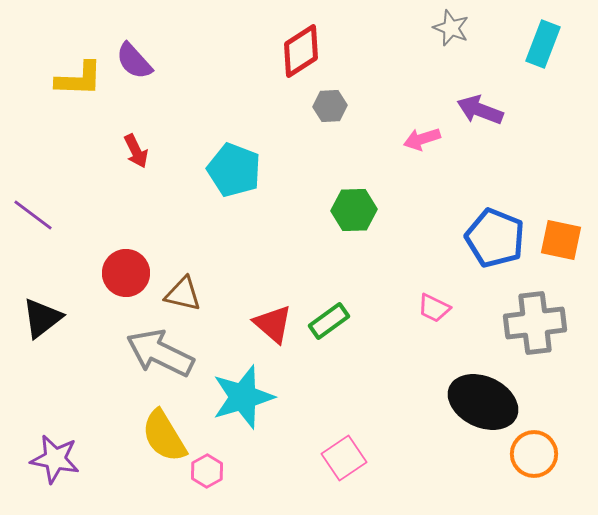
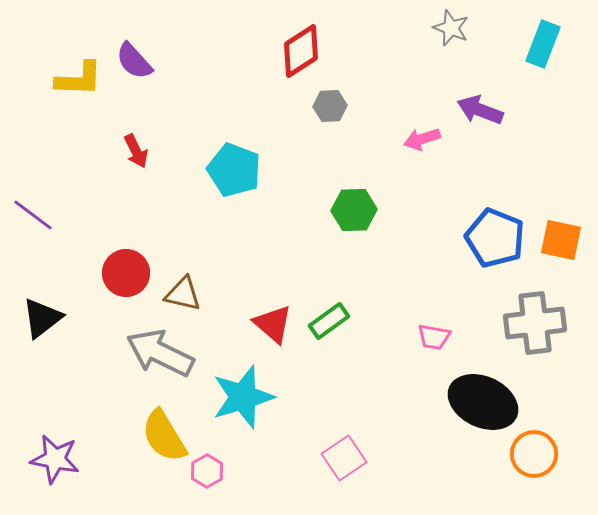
pink trapezoid: moved 29 px down; rotated 16 degrees counterclockwise
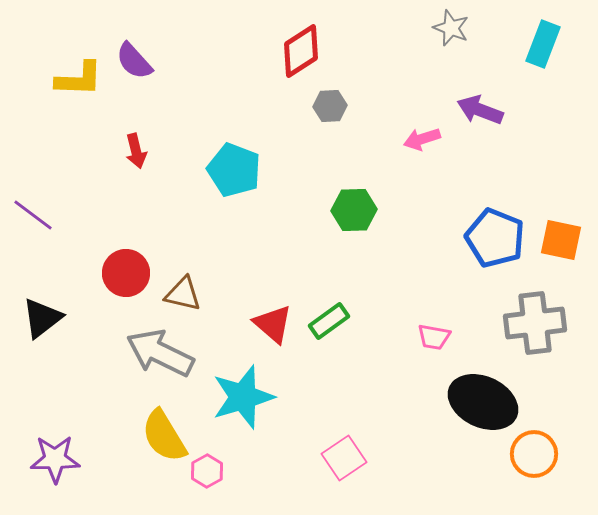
red arrow: rotated 12 degrees clockwise
purple star: rotated 12 degrees counterclockwise
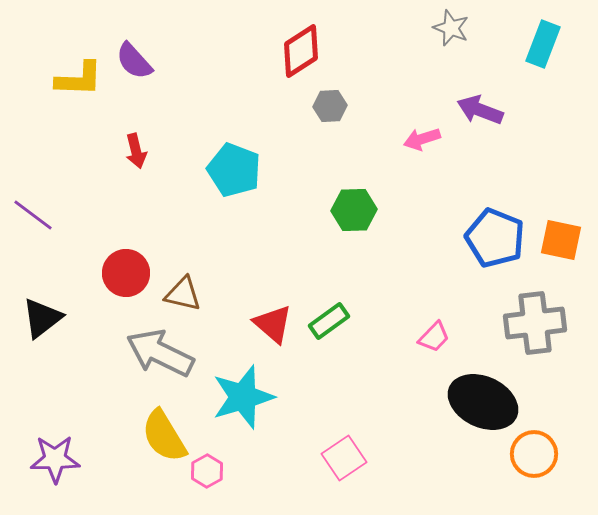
pink trapezoid: rotated 56 degrees counterclockwise
